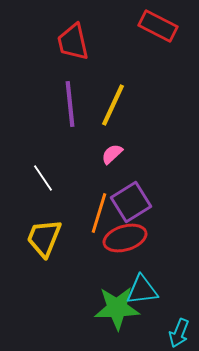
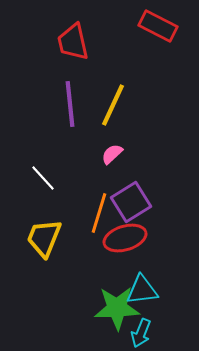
white line: rotated 8 degrees counterclockwise
cyan arrow: moved 38 px left
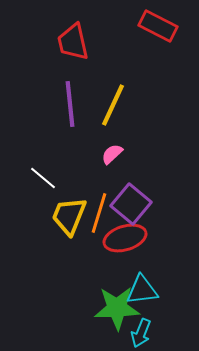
white line: rotated 8 degrees counterclockwise
purple square: moved 2 px down; rotated 18 degrees counterclockwise
yellow trapezoid: moved 25 px right, 22 px up
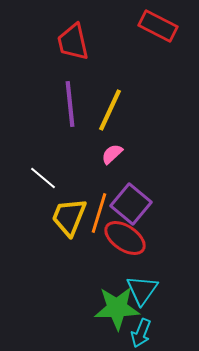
yellow line: moved 3 px left, 5 px down
yellow trapezoid: moved 1 px down
red ellipse: rotated 51 degrees clockwise
cyan triangle: rotated 48 degrees counterclockwise
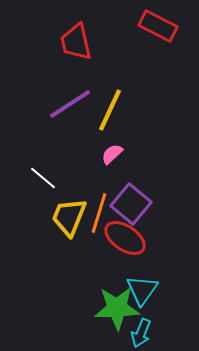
red trapezoid: moved 3 px right
purple line: rotated 63 degrees clockwise
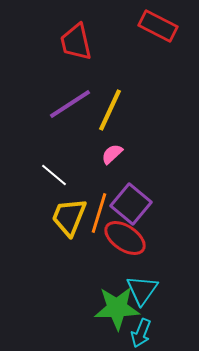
white line: moved 11 px right, 3 px up
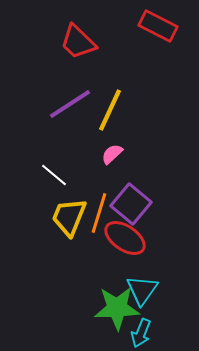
red trapezoid: moved 2 px right; rotated 33 degrees counterclockwise
